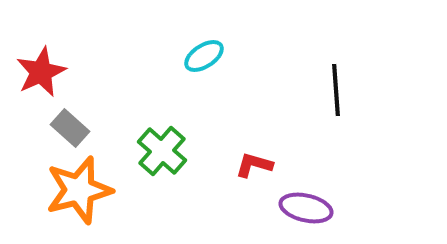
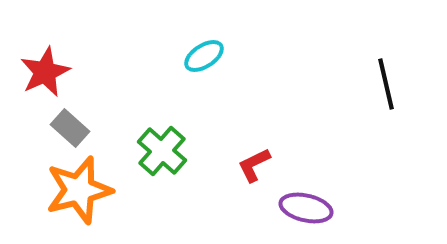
red star: moved 4 px right
black line: moved 50 px right, 6 px up; rotated 9 degrees counterclockwise
red L-shape: rotated 42 degrees counterclockwise
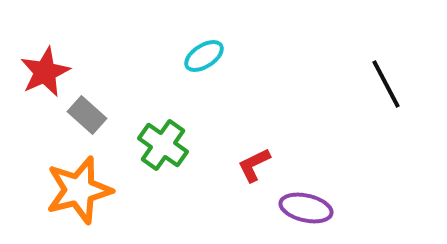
black line: rotated 15 degrees counterclockwise
gray rectangle: moved 17 px right, 13 px up
green cross: moved 1 px right, 6 px up; rotated 6 degrees counterclockwise
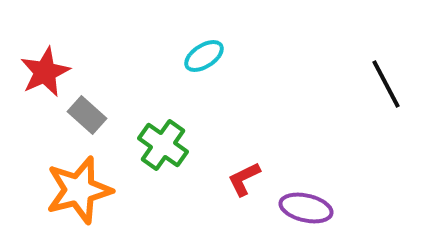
red L-shape: moved 10 px left, 14 px down
